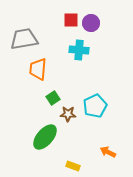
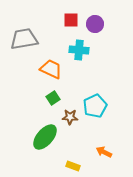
purple circle: moved 4 px right, 1 px down
orange trapezoid: moved 13 px right; rotated 110 degrees clockwise
brown star: moved 2 px right, 3 px down
orange arrow: moved 4 px left
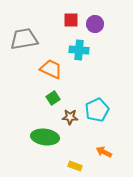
cyan pentagon: moved 2 px right, 4 px down
green ellipse: rotated 56 degrees clockwise
yellow rectangle: moved 2 px right
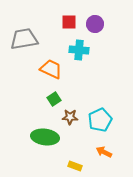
red square: moved 2 px left, 2 px down
green square: moved 1 px right, 1 px down
cyan pentagon: moved 3 px right, 10 px down
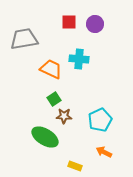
cyan cross: moved 9 px down
brown star: moved 6 px left, 1 px up
green ellipse: rotated 24 degrees clockwise
